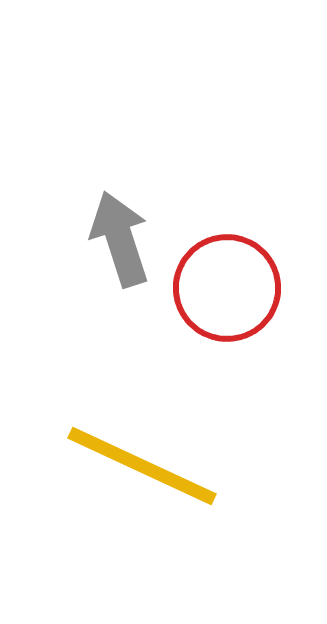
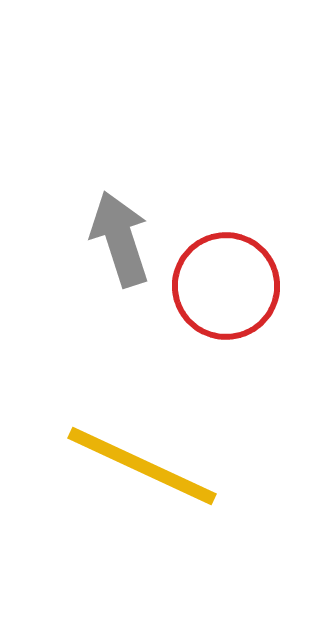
red circle: moved 1 px left, 2 px up
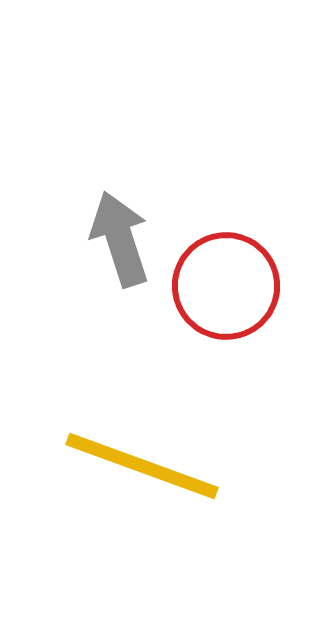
yellow line: rotated 5 degrees counterclockwise
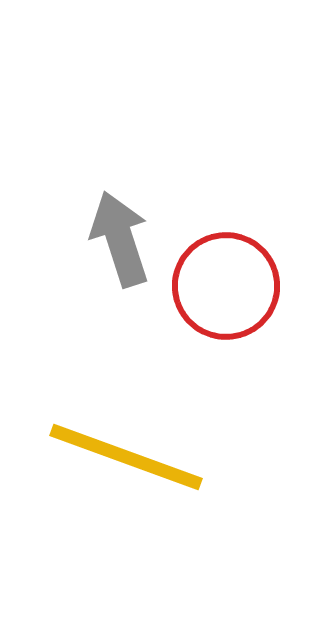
yellow line: moved 16 px left, 9 px up
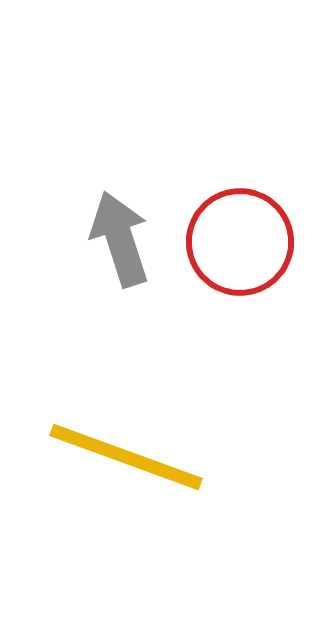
red circle: moved 14 px right, 44 px up
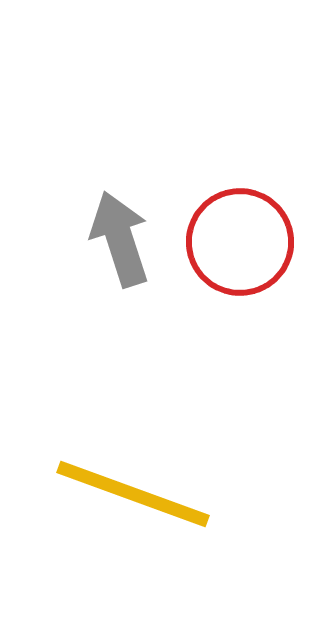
yellow line: moved 7 px right, 37 px down
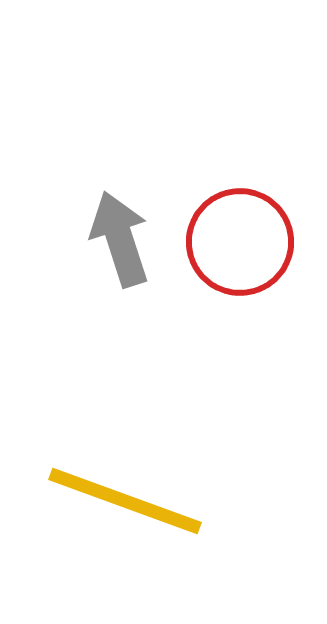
yellow line: moved 8 px left, 7 px down
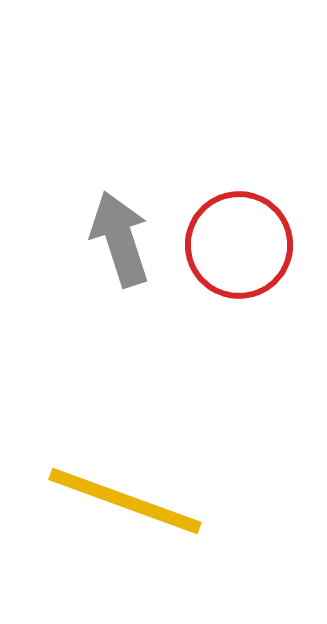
red circle: moved 1 px left, 3 px down
